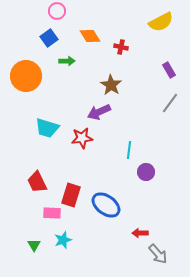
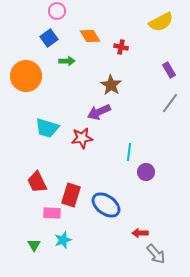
cyan line: moved 2 px down
gray arrow: moved 2 px left
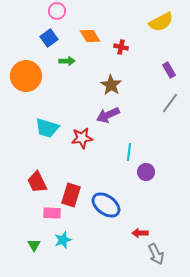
purple arrow: moved 9 px right, 3 px down
gray arrow: rotated 15 degrees clockwise
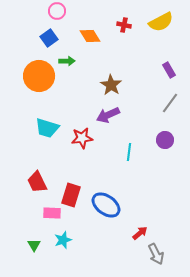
red cross: moved 3 px right, 22 px up
orange circle: moved 13 px right
purple circle: moved 19 px right, 32 px up
red arrow: rotated 140 degrees clockwise
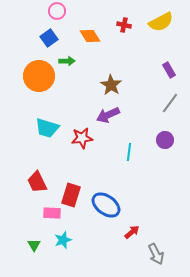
red arrow: moved 8 px left, 1 px up
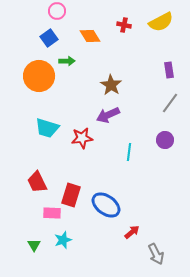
purple rectangle: rotated 21 degrees clockwise
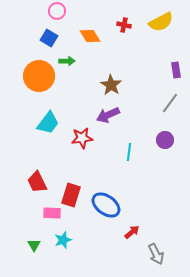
blue square: rotated 24 degrees counterclockwise
purple rectangle: moved 7 px right
cyan trapezoid: moved 1 px right, 5 px up; rotated 70 degrees counterclockwise
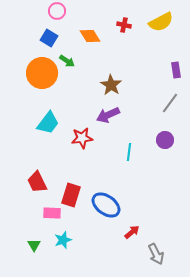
green arrow: rotated 35 degrees clockwise
orange circle: moved 3 px right, 3 px up
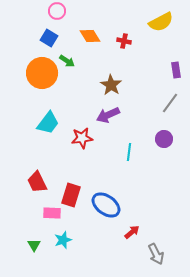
red cross: moved 16 px down
purple circle: moved 1 px left, 1 px up
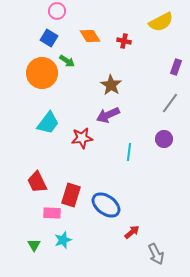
purple rectangle: moved 3 px up; rotated 28 degrees clockwise
